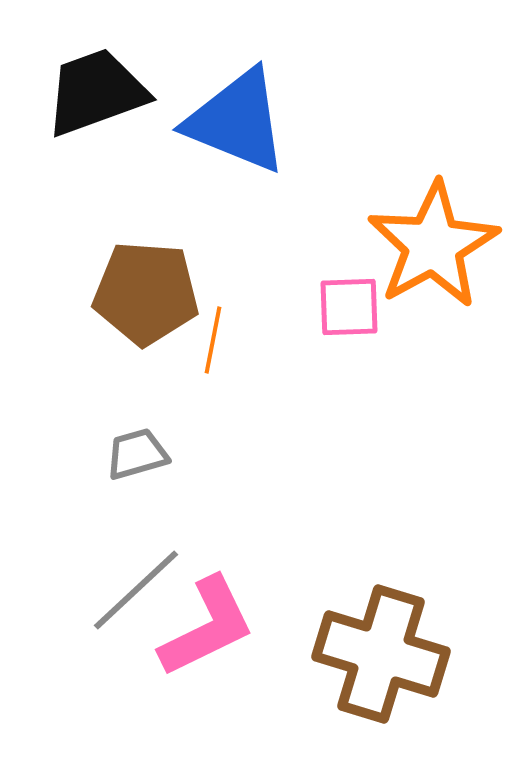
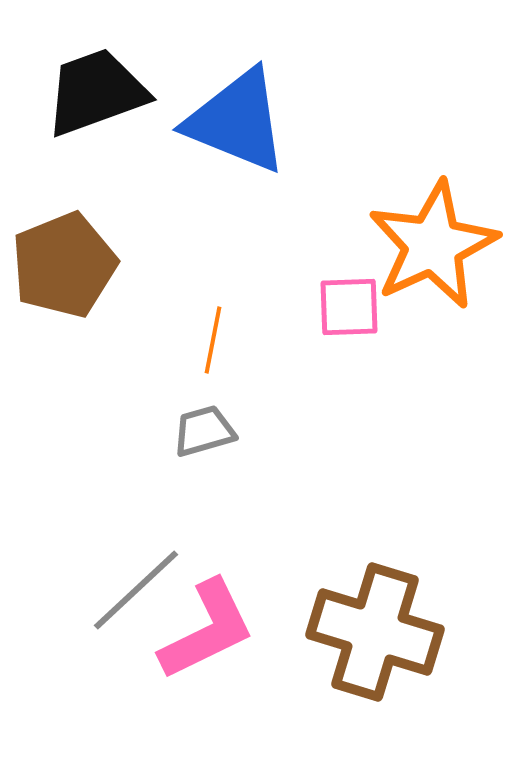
orange star: rotated 4 degrees clockwise
brown pentagon: moved 82 px left, 28 px up; rotated 26 degrees counterclockwise
gray trapezoid: moved 67 px right, 23 px up
pink L-shape: moved 3 px down
brown cross: moved 6 px left, 22 px up
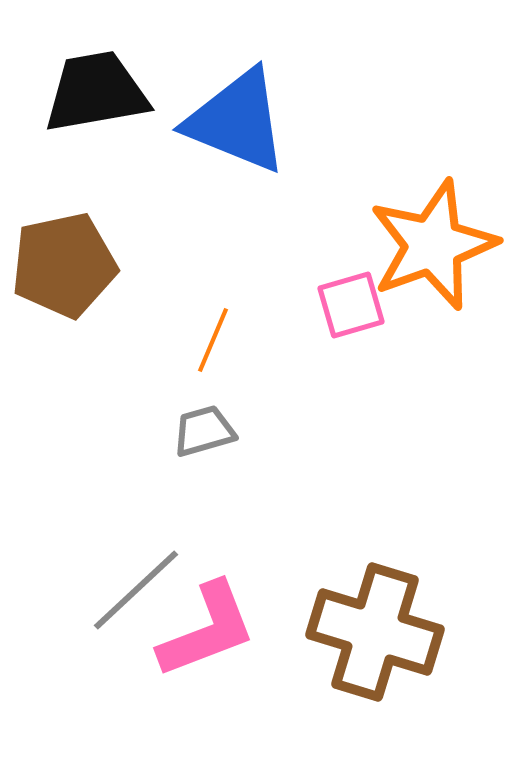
black trapezoid: rotated 10 degrees clockwise
orange star: rotated 5 degrees clockwise
brown pentagon: rotated 10 degrees clockwise
pink square: moved 2 px right, 2 px up; rotated 14 degrees counterclockwise
orange line: rotated 12 degrees clockwise
pink L-shape: rotated 5 degrees clockwise
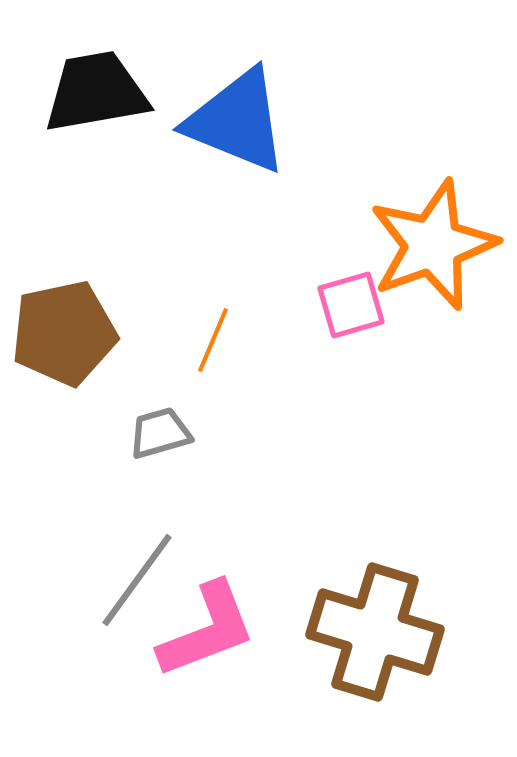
brown pentagon: moved 68 px down
gray trapezoid: moved 44 px left, 2 px down
gray line: moved 1 px right, 10 px up; rotated 11 degrees counterclockwise
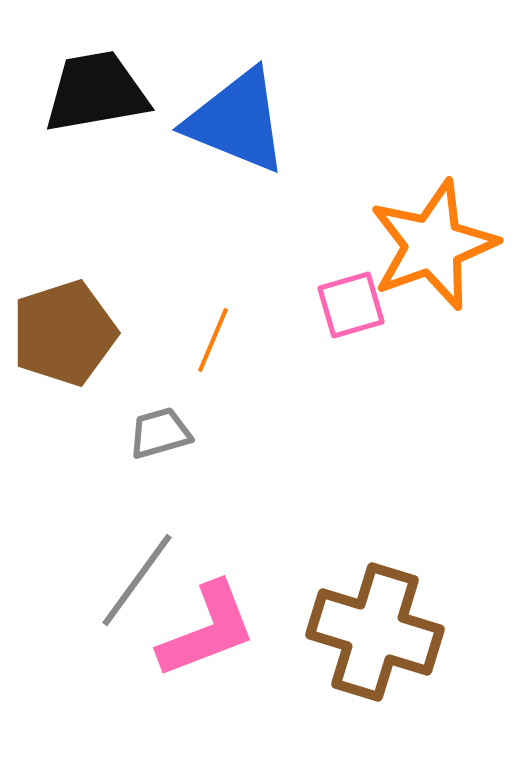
brown pentagon: rotated 6 degrees counterclockwise
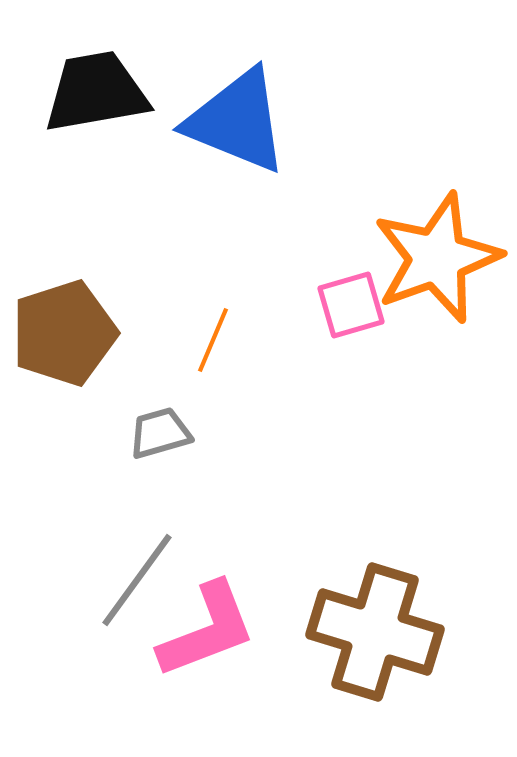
orange star: moved 4 px right, 13 px down
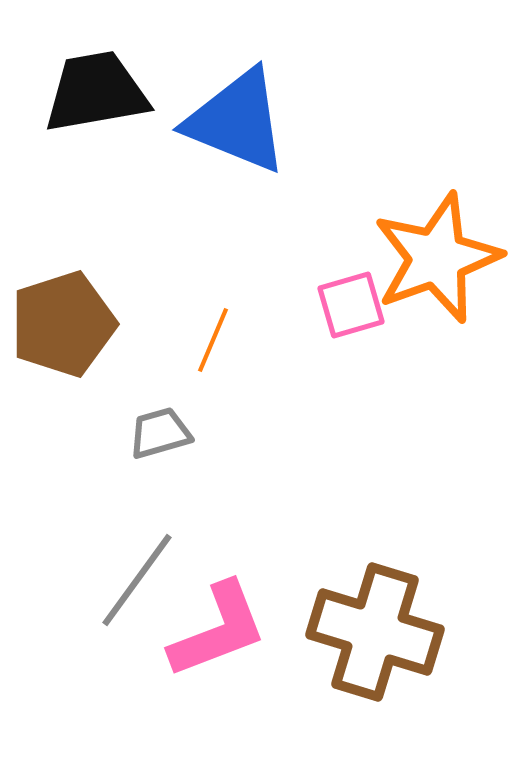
brown pentagon: moved 1 px left, 9 px up
pink L-shape: moved 11 px right
